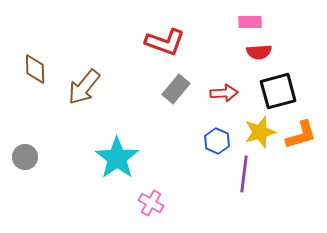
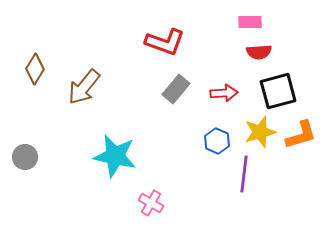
brown diamond: rotated 32 degrees clockwise
cyan star: moved 2 px left, 2 px up; rotated 24 degrees counterclockwise
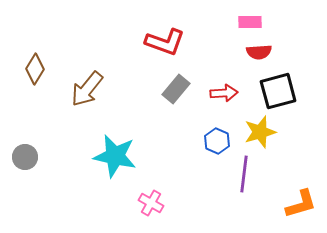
brown arrow: moved 3 px right, 2 px down
orange L-shape: moved 69 px down
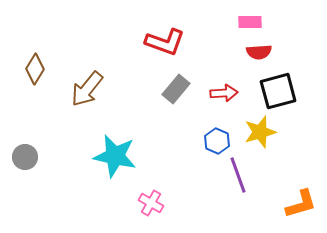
purple line: moved 6 px left, 1 px down; rotated 27 degrees counterclockwise
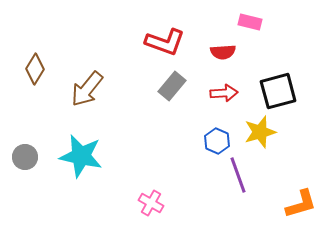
pink rectangle: rotated 15 degrees clockwise
red semicircle: moved 36 px left
gray rectangle: moved 4 px left, 3 px up
cyan star: moved 34 px left
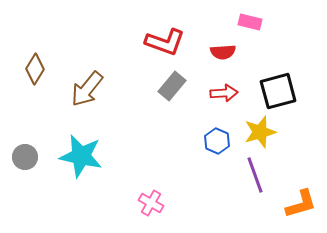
purple line: moved 17 px right
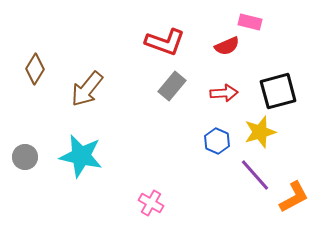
red semicircle: moved 4 px right, 6 px up; rotated 20 degrees counterclockwise
purple line: rotated 21 degrees counterclockwise
orange L-shape: moved 7 px left, 7 px up; rotated 12 degrees counterclockwise
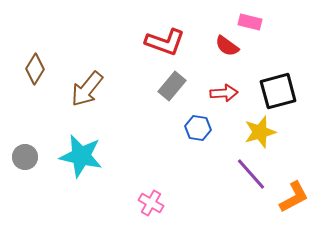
red semicircle: rotated 60 degrees clockwise
blue hexagon: moved 19 px left, 13 px up; rotated 15 degrees counterclockwise
purple line: moved 4 px left, 1 px up
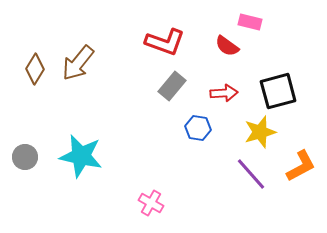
brown arrow: moved 9 px left, 26 px up
orange L-shape: moved 7 px right, 31 px up
